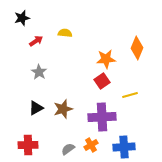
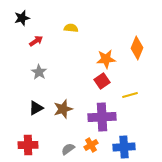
yellow semicircle: moved 6 px right, 5 px up
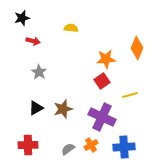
red arrow: moved 3 px left; rotated 48 degrees clockwise
purple cross: rotated 28 degrees clockwise
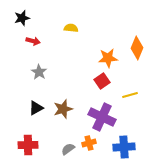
orange star: moved 2 px right, 1 px up
orange cross: moved 2 px left, 2 px up; rotated 16 degrees clockwise
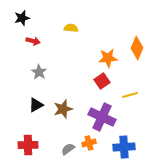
black triangle: moved 3 px up
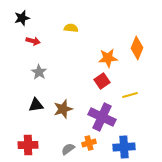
black triangle: rotated 21 degrees clockwise
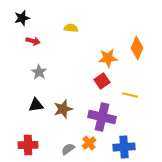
yellow line: rotated 28 degrees clockwise
purple cross: rotated 12 degrees counterclockwise
orange cross: rotated 24 degrees counterclockwise
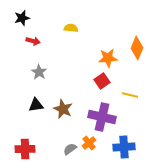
brown star: rotated 30 degrees counterclockwise
red cross: moved 3 px left, 4 px down
gray semicircle: moved 2 px right
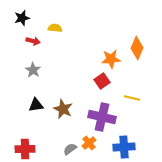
yellow semicircle: moved 16 px left
orange star: moved 3 px right, 1 px down
gray star: moved 6 px left, 2 px up
yellow line: moved 2 px right, 3 px down
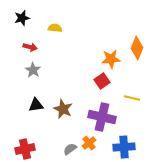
red arrow: moved 3 px left, 6 px down
red cross: rotated 12 degrees counterclockwise
